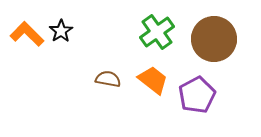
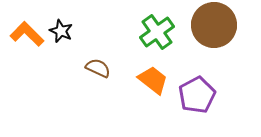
black star: rotated 15 degrees counterclockwise
brown circle: moved 14 px up
brown semicircle: moved 10 px left, 11 px up; rotated 15 degrees clockwise
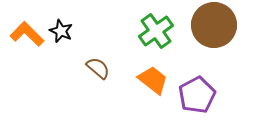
green cross: moved 1 px left, 1 px up
brown semicircle: rotated 15 degrees clockwise
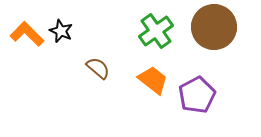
brown circle: moved 2 px down
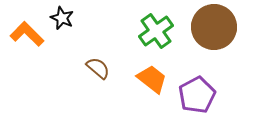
black star: moved 1 px right, 13 px up
orange trapezoid: moved 1 px left, 1 px up
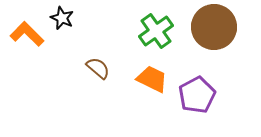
orange trapezoid: rotated 12 degrees counterclockwise
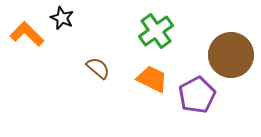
brown circle: moved 17 px right, 28 px down
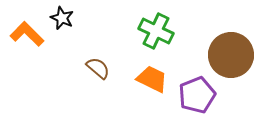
green cross: rotated 28 degrees counterclockwise
purple pentagon: rotated 6 degrees clockwise
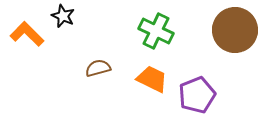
black star: moved 1 px right, 2 px up
brown circle: moved 4 px right, 25 px up
brown semicircle: rotated 55 degrees counterclockwise
